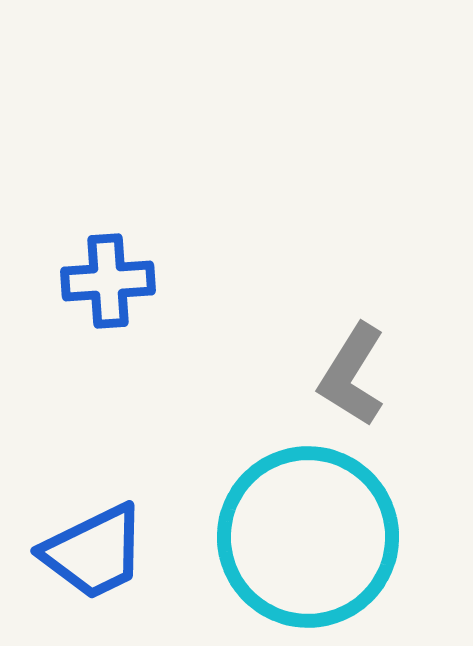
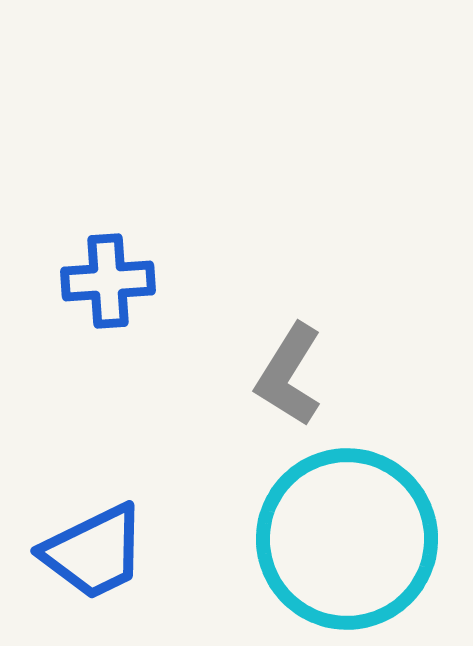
gray L-shape: moved 63 px left
cyan circle: moved 39 px right, 2 px down
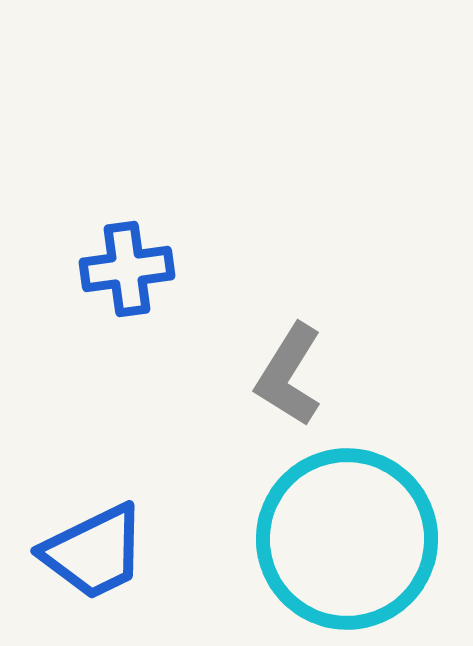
blue cross: moved 19 px right, 12 px up; rotated 4 degrees counterclockwise
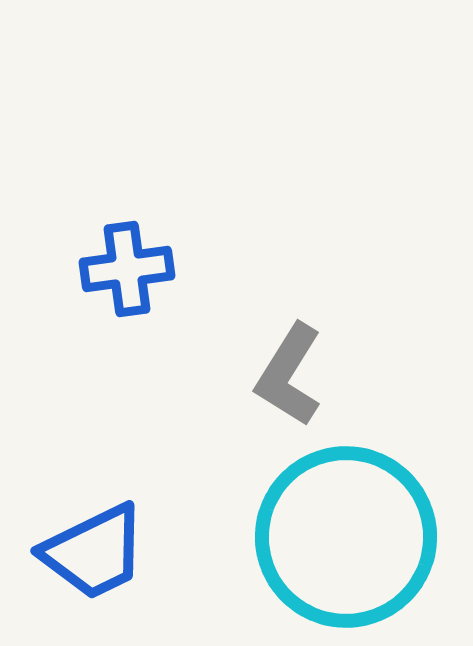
cyan circle: moved 1 px left, 2 px up
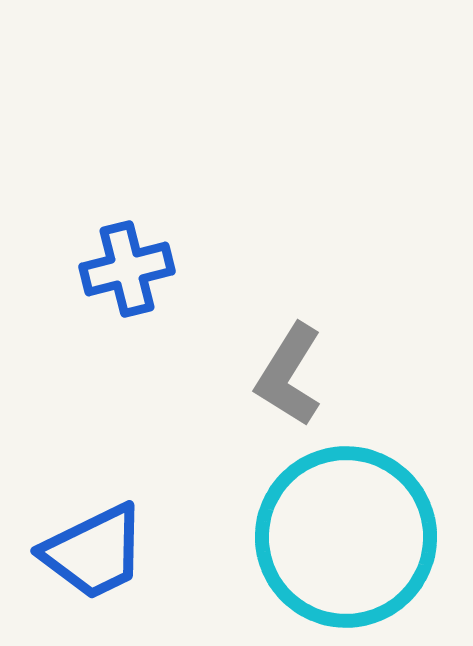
blue cross: rotated 6 degrees counterclockwise
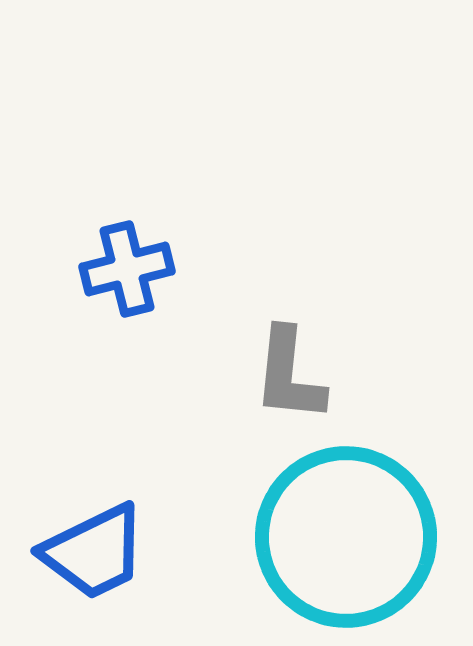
gray L-shape: rotated 26 degrees counterclockwise
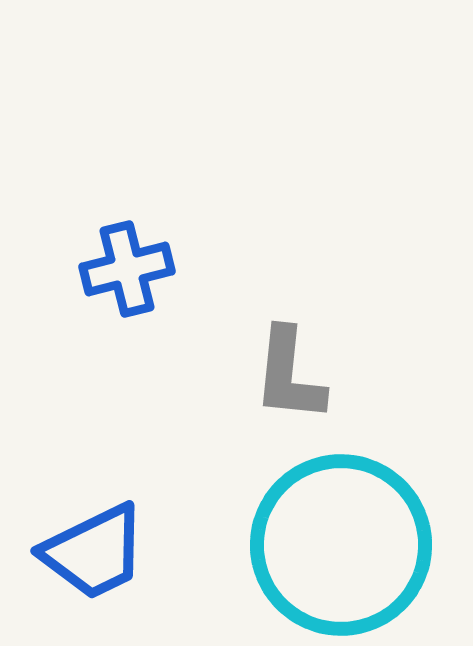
cyan circle: moved 5 px left, 8 px down
